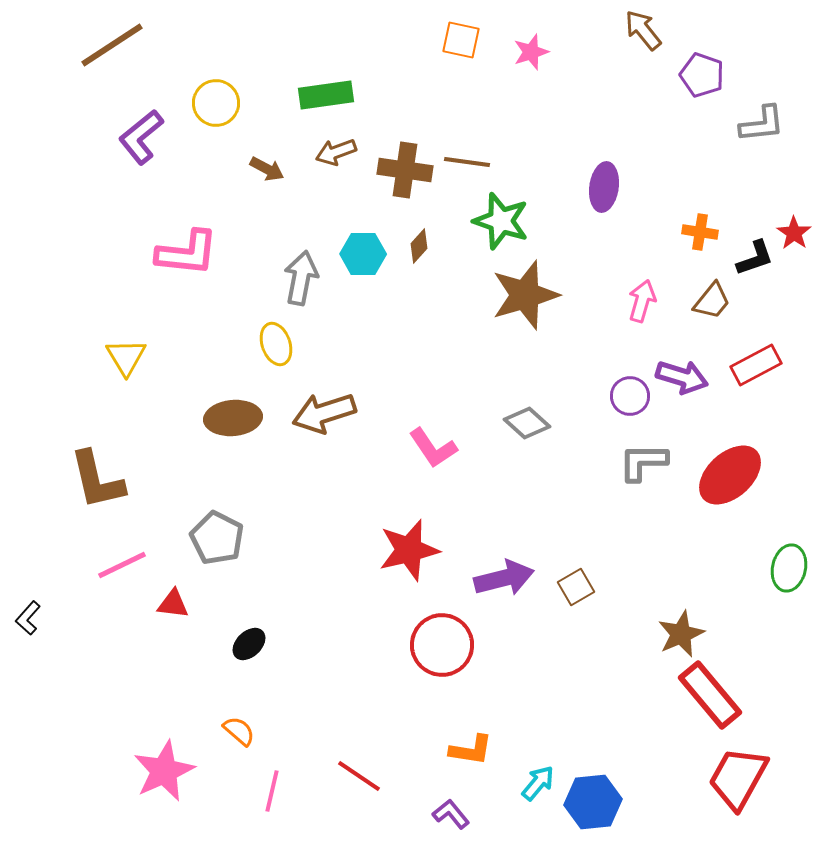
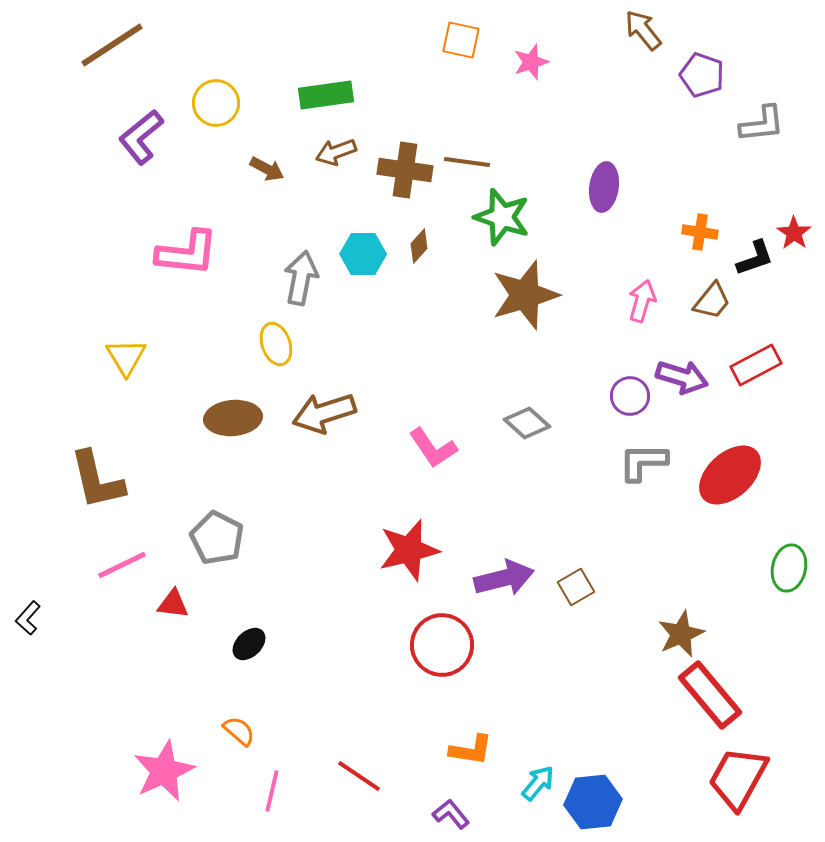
pink star at (531, 52): moved 10 px down
green star at (501, 221): moved 1 px right, 4 px up
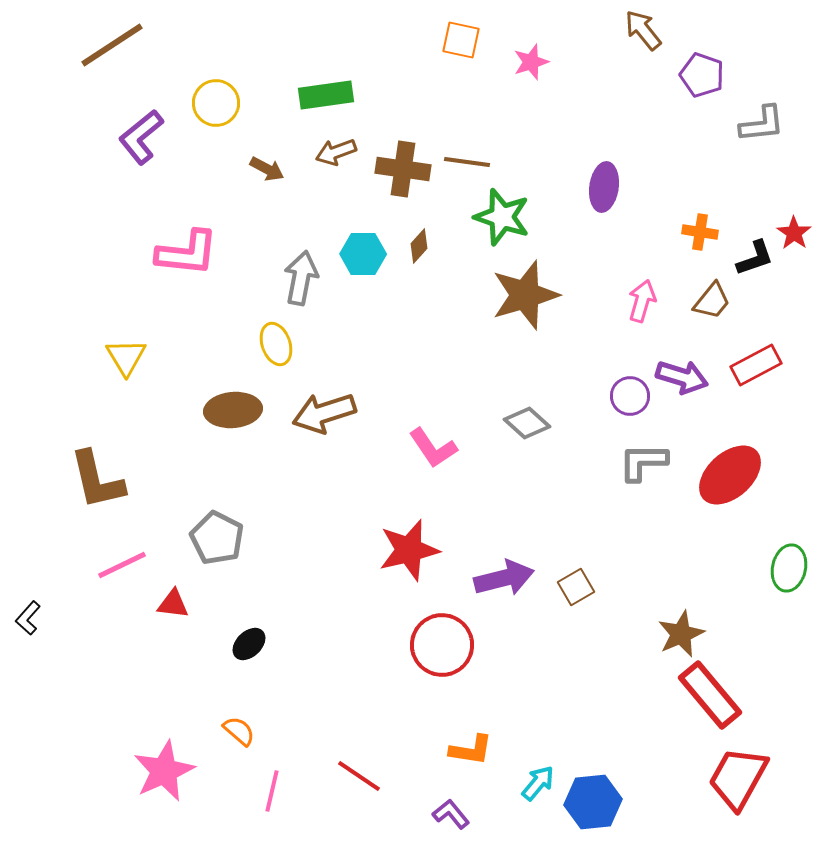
brown cross at (405, 170): moved 2 px left, 1 px up
brown ellipse at (233, 418): moved 8 px up
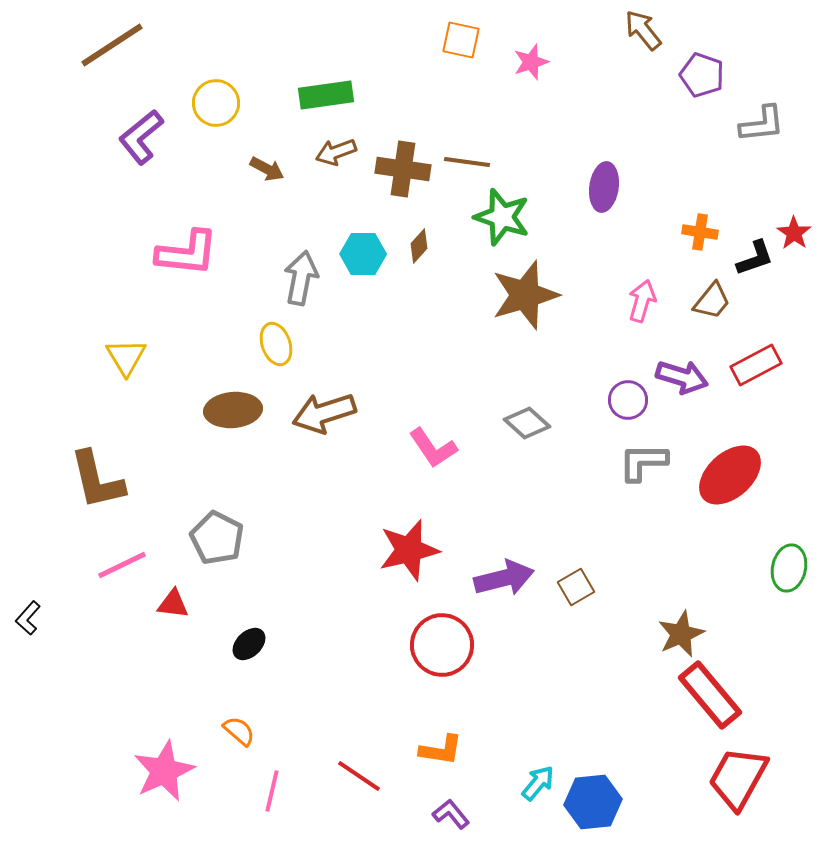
purple circle at (630, 396): moved 2 px left, 4 px down
orange L-shape at (471, 750): moved 30 px left
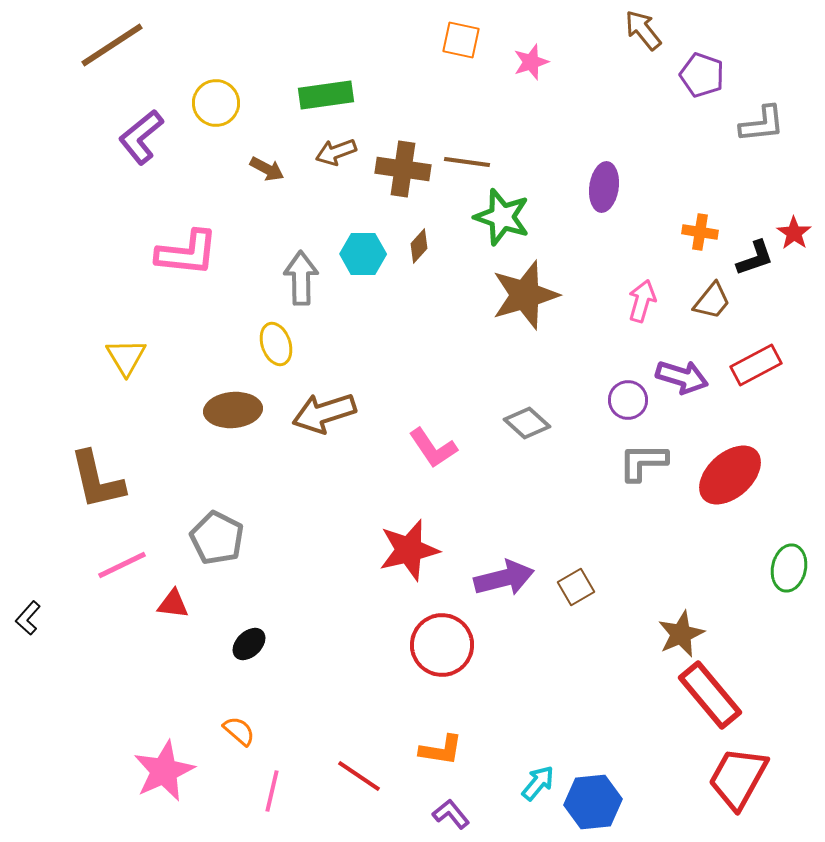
gray arrow at (301, 278): rotated 12 degrees counterclockwise
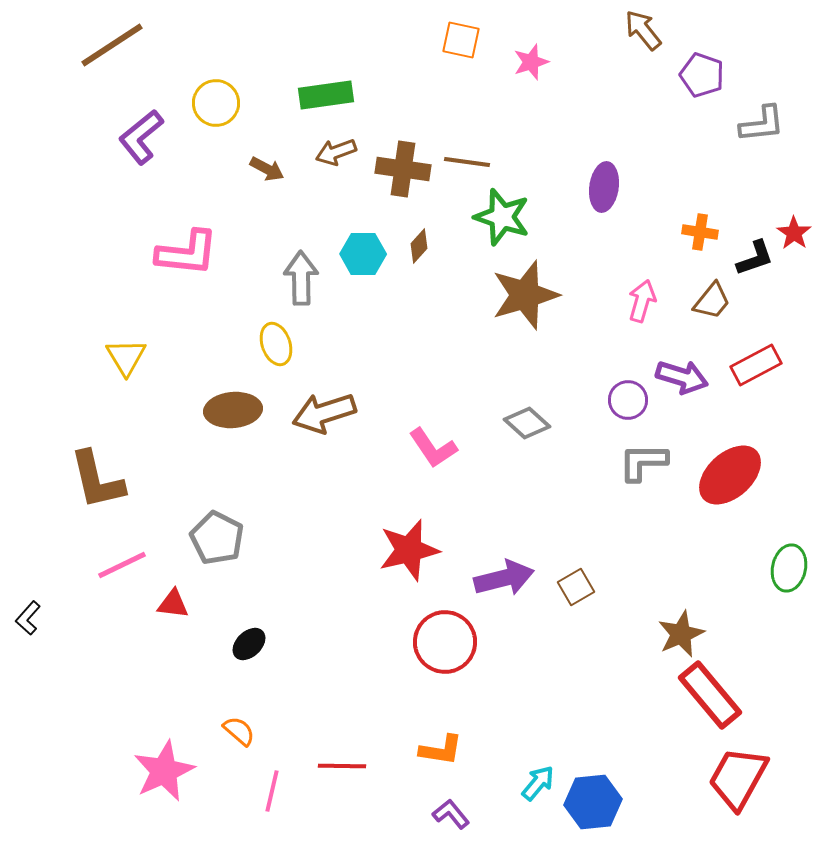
red circle at (442, 645): moved 3 px right, 3 px up
red line at (359, 776): moved 17 px left, 10 px up; rotated 33 degrees counterclockwise
